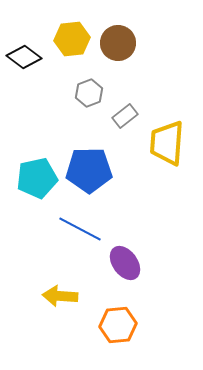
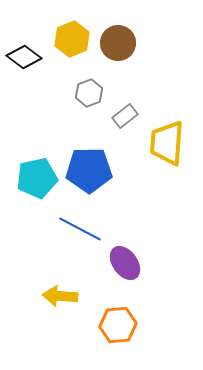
yellow hexagon: rotated 16 degrees counterclockwise
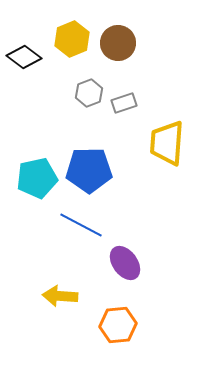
gray rectangle: moved 1 px left, 13 px up; rotated 20 degrees clockwise
blue line: moved 1 px right, 4 px up
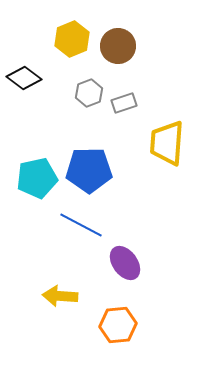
brown circle: moved 3 px down
black diamond: moved 21 px down
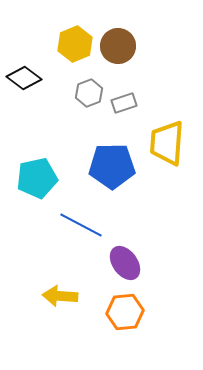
yellow hexagon: moved 3 px right, 5 px down
blue pentagon: moved 23 px right, 4 px up
orange hexagon: moved 7 px right, 13 px up
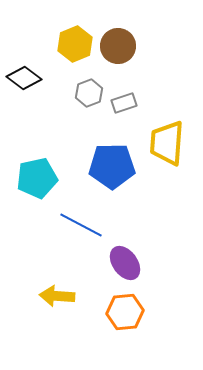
yellow arrow: moved 3 px left
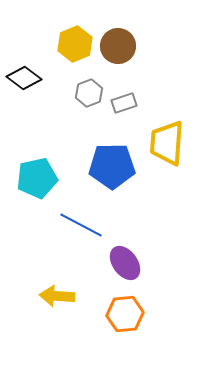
orange hexagon: moved 2 px down
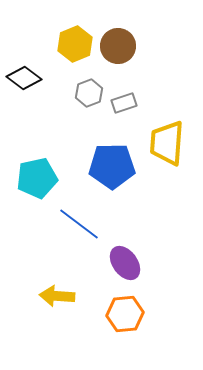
blue line: moved 2 px left, 1 px up; rotated 9 degrees clockwise
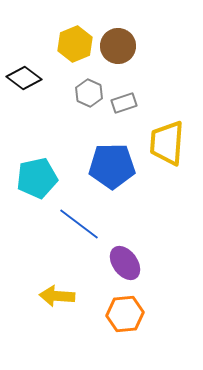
gray hexagon: rotated 16 degrees counterclockwise
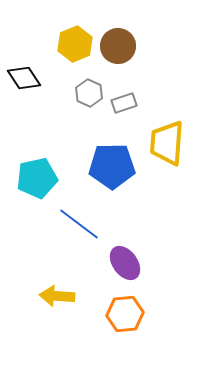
black diamond: rotated 20 degrees clockwise
